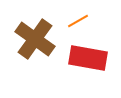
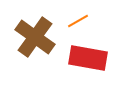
brown cross: moved 2 px up
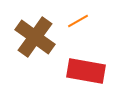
red rectangle: moved 2 px left, 13 px down
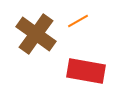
brown cross: moved 1 px right, 3 px up
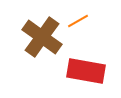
brown cross: moved 6 px right, 3 px down
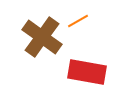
red rectangle: moved 1 px right, 1 px down
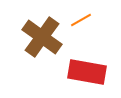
orange line: moved 3 px right, 1 px up
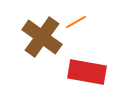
orange line: moved 5 px left, 2 px down
